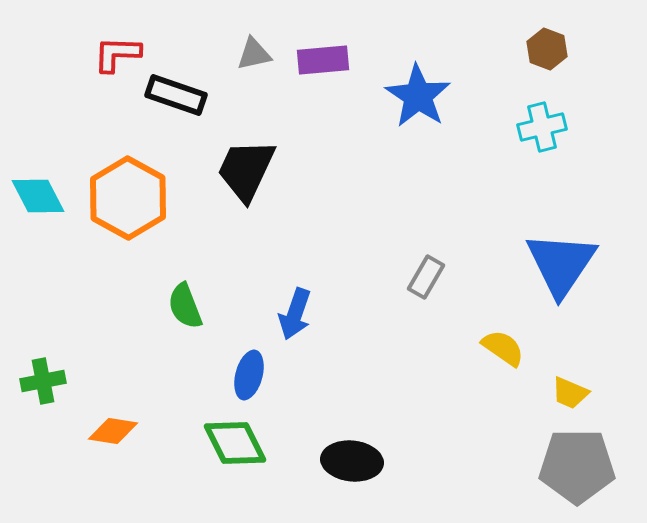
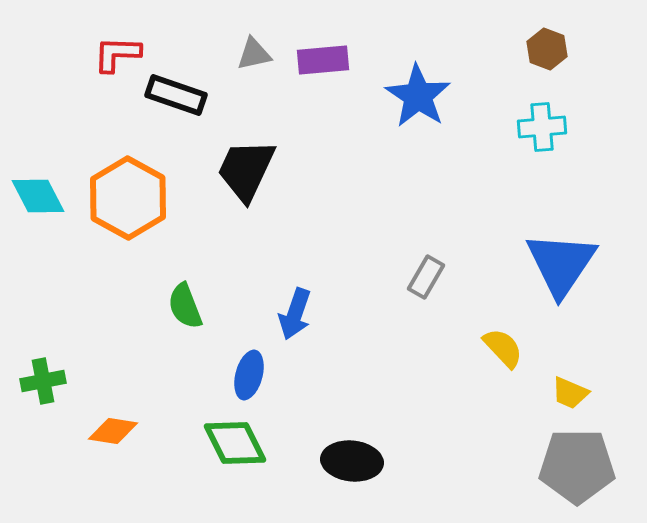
cyan cross: rotated 9 degrees clockwise
yellow semicircle: rotated 12 degrees clockwise
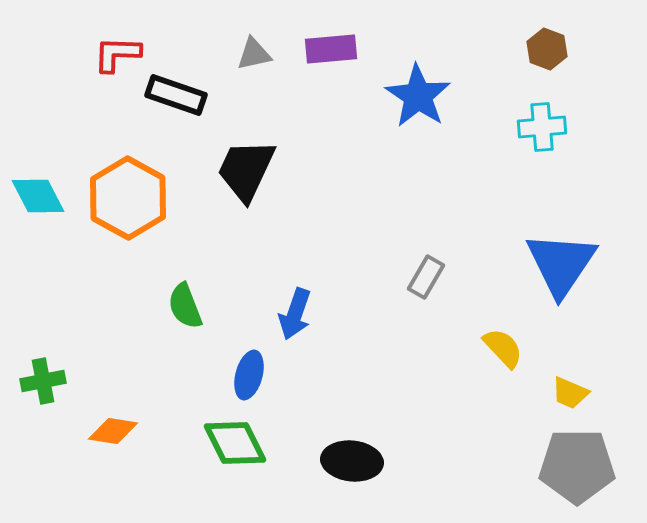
purple rectangle: moved 8 px right, 11 px up
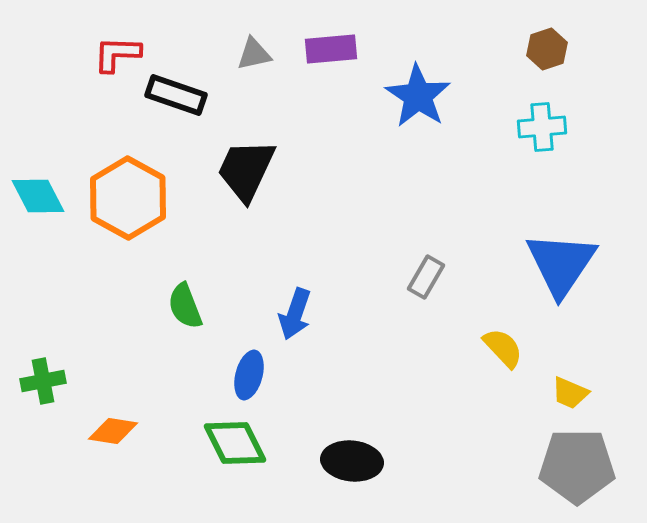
brown hexagon: rotated 21 degrees clockwise
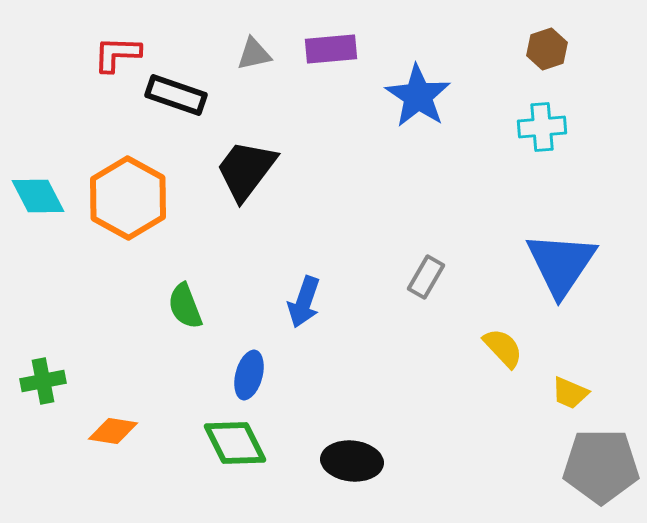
black trapezoid: rotated 12 degrees clockwise
blue arrow: moved 9 px right, 12 px up
gray pentagon: moved 24 px right
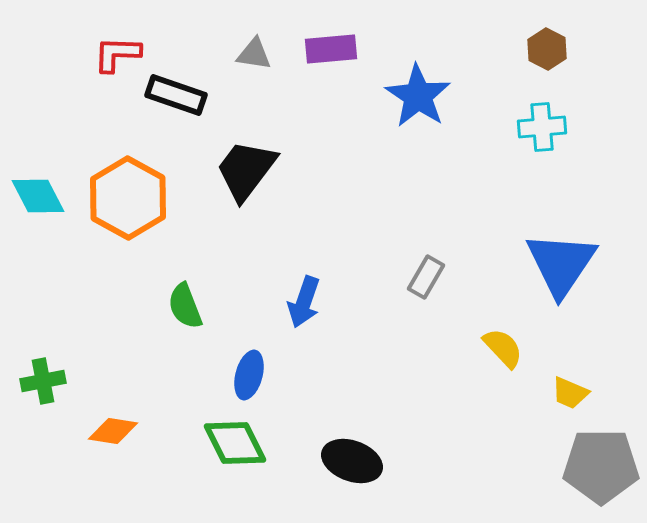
brown hexagon: rotated 15 degrees counterclockwise
gray triangle: rotated 21 degrees clockwise
black ellipse: rotated 14 degrees clockwise
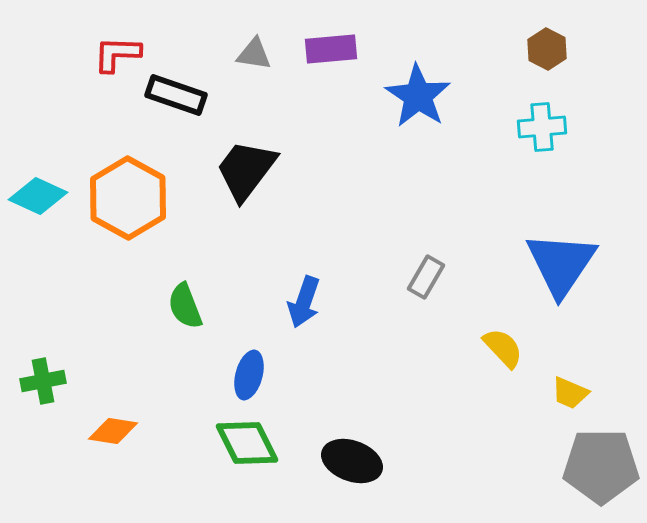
cyan diamond: rotated 38 degrees counterclockwise
green diamond: moved 12 px right
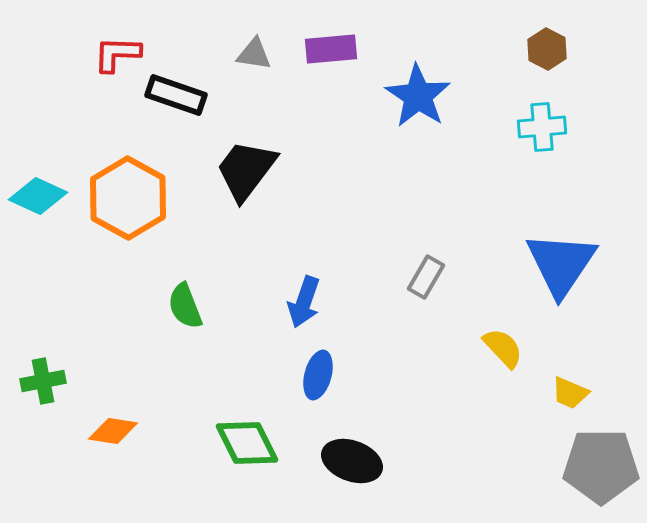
blue ellipse: moved 69 px right
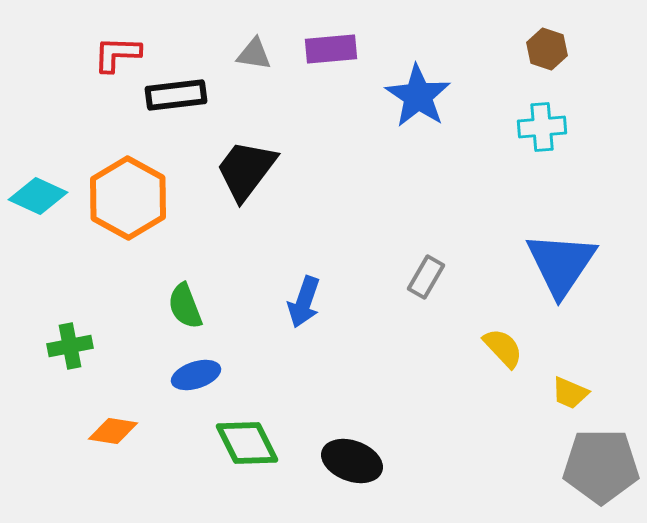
brown hexagon: rotated 9 degrees counterclockwise
black rectangle: rotated 26 degrees counterclockwise
blue ellipse: moved 122 px left; rotated 57 degrees clockwise
green cross: moved 27 px right, 35 px up
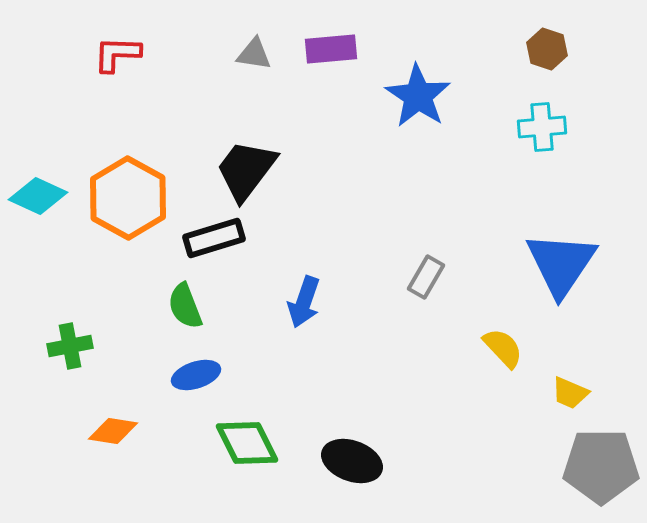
black rectangle: moved 38 px right, 143 px down; rotated 10 degrees counterclockwise
